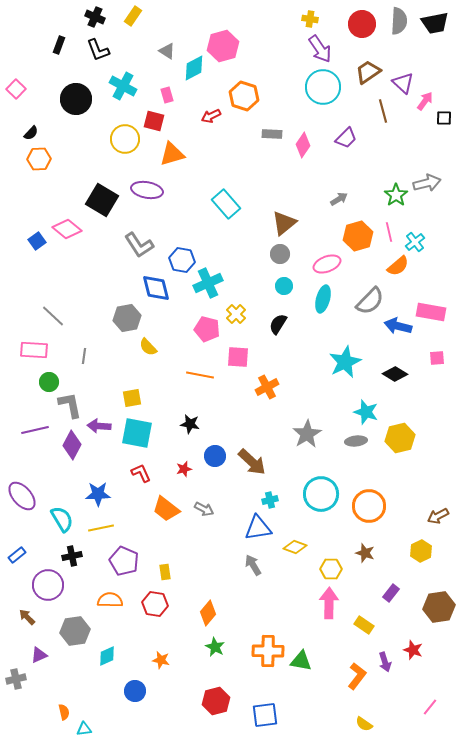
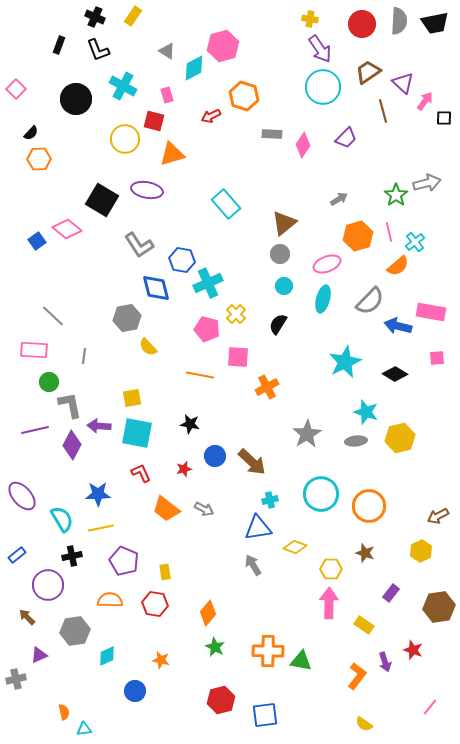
red hexagon at (216, 701): moved 5 px right, 1 px up
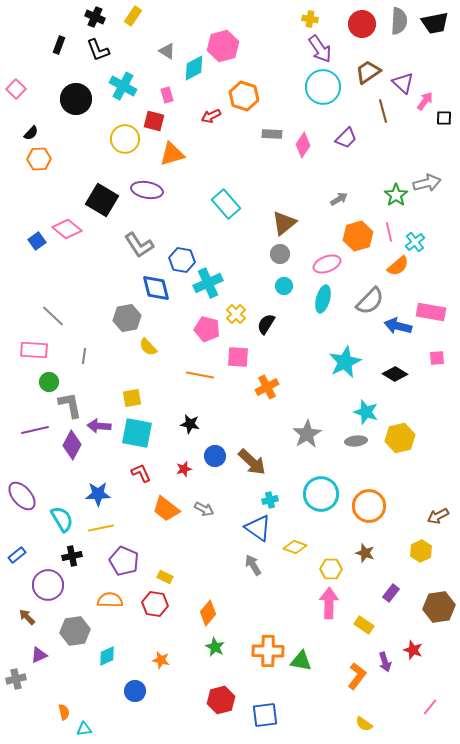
black semicircle at (278, 324): moved 12 px left
blue triangle at (258, 528): rotated 44 degrees clockwise
yellow rectangle at (165, 572): moved 5 px down; rotated 56 degrees counterclockwise
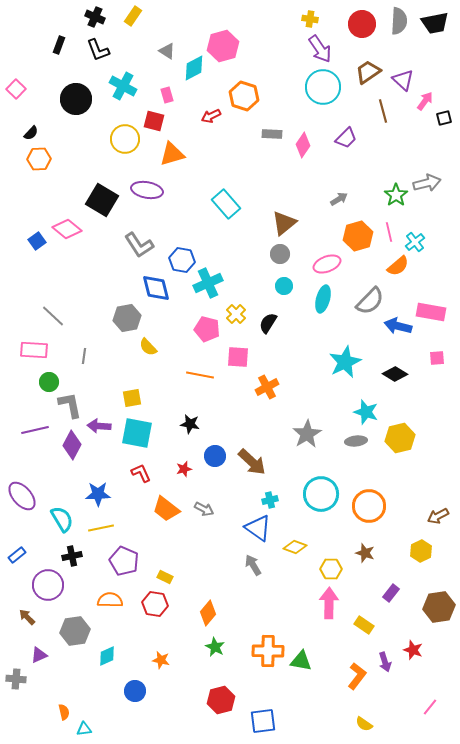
purple triangle at (403, 83): moved 3 px up
black square at (444, 118): rotated 14 degrees counterclockwise
black semicircle at (266, 324): moved 2 px right, 1 px up
gray cross at (16, 679): rotated 18 degrees clockwise
blue square at (265, 715): moved 2 px left, 6 px down
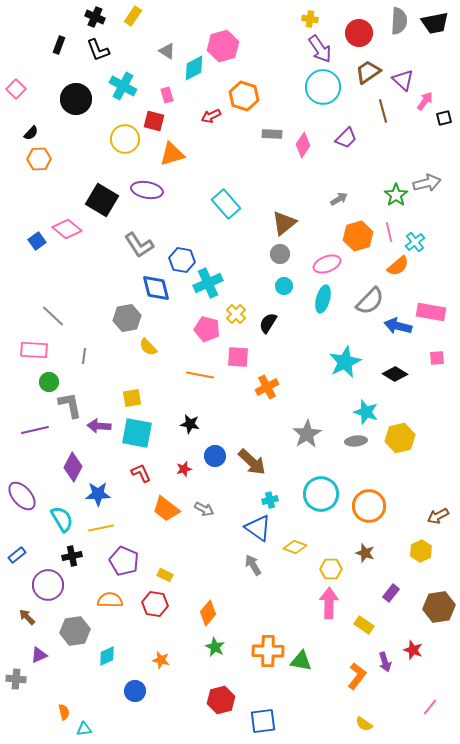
red circle at (362, 24): moved 3 px left, 9 px down
purple diamond at (72, 445): moved 1 px right, 22 px down
yellow rectangle at (165, 577): moved 2 px up
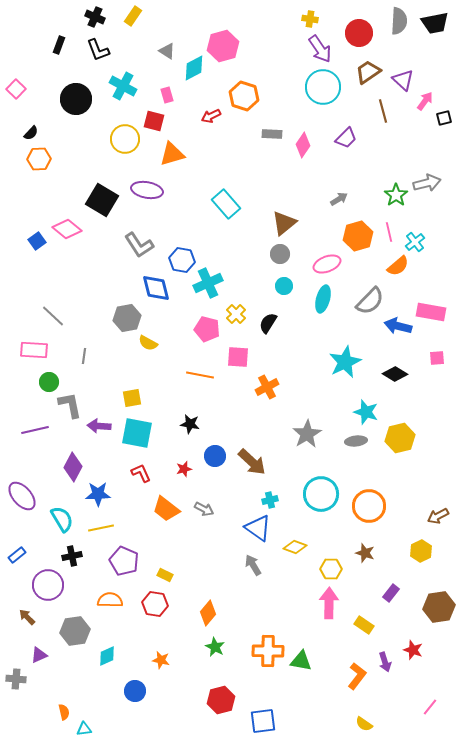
yellow semicircle at (148, 347): moved 4 px up; rotated 18 degrees counterclockwise
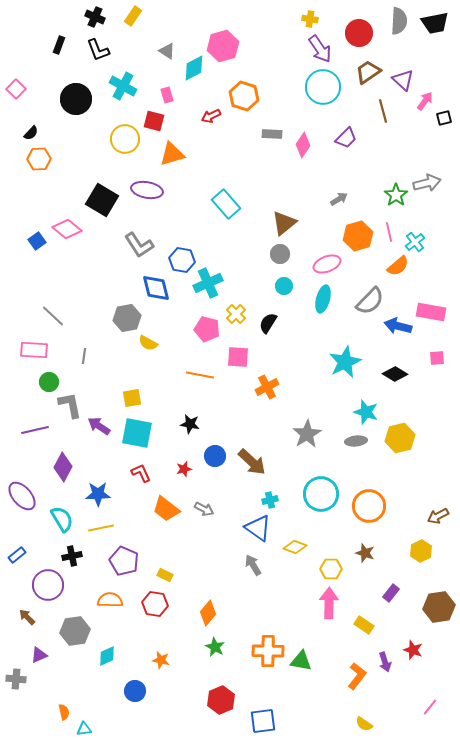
purple arrow at (99, 426): rotated 30 degrees clockwise
purple diamond at (73, 467): moved 10 px left
red hexagon at (221, 700): rotated 8 degrees counterclockwise
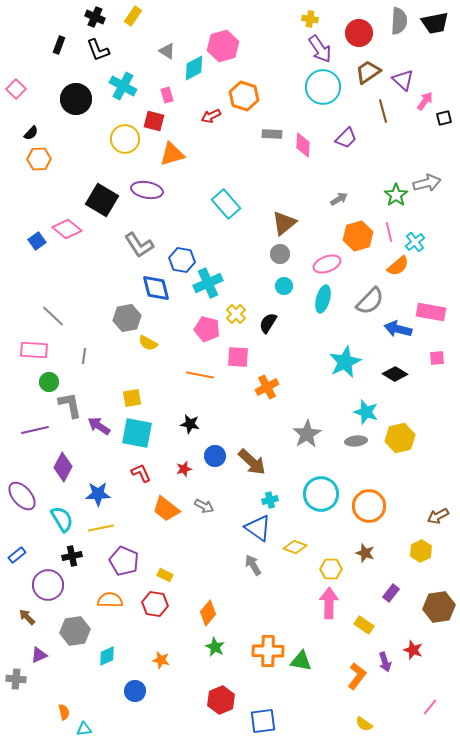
pink diamond at (303, 145): rotated 30 degrees counterclockwise
blue arrow at (398, 326): moved 3 px down
gray arrow at (204, 509): moved 3 px up
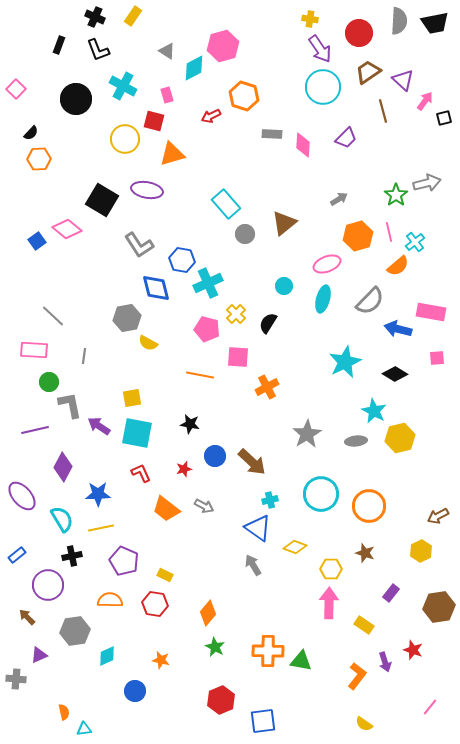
gray circle at (280, 254): moved 35 px left, 20 px up
cyan star at (366, 412): moved 8 px right, 1 px up; rotated 10 degrees clockwise
